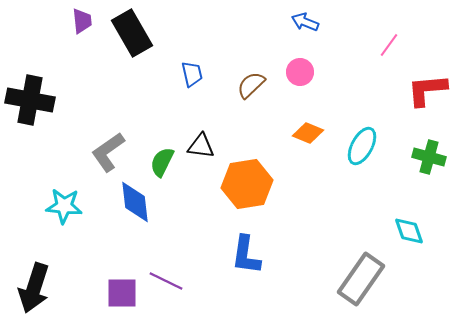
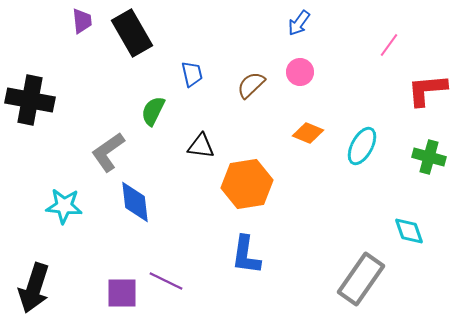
blue arrow: moved 6 px left, 1 px down; rotated 76 degrees counterclockwise
green semicircle: moved 9 px left, 51 px up
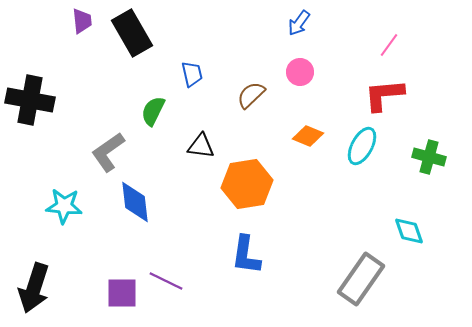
brown semicircle: moved 10 px down
red L-shape: moved 43 px left, 5 px down
orange diamond: moved 3 px down
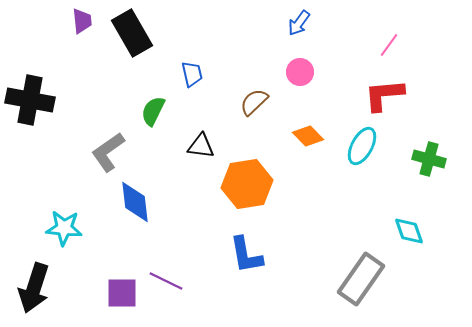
brown semicircle: moved 3 px right, 7 px down
orange diamond: rotated 24 degrees clockwise
green cross: moved 2 px down
cyan star: moved 22 px down
blue L-shape: rotated 18 degrees counterclockwise
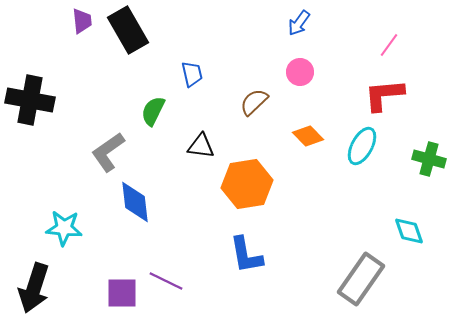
black rectangle: moved 4 px left, 3 px up
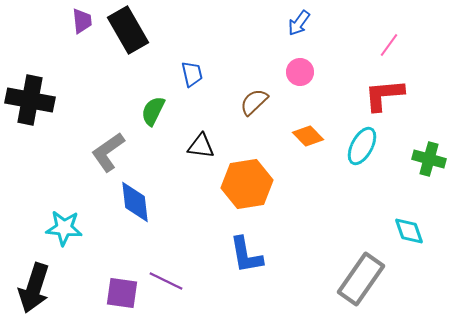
purple square: rotated 8 degrees clockwise
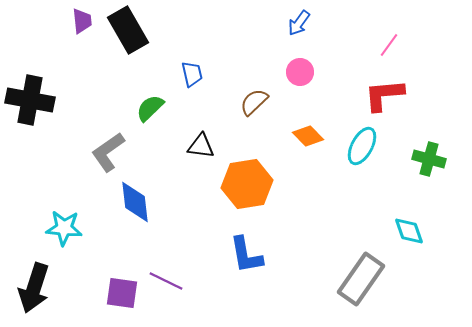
green semicircle: moved 3 px left, 3 px up; rotated 20 degrees clockwise
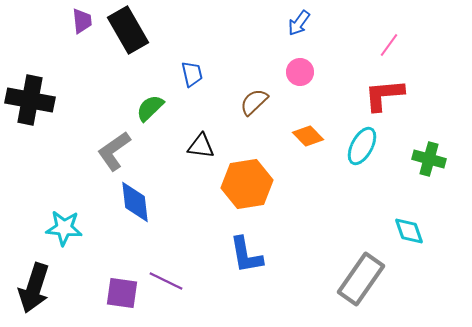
gray L-shape: moved 6 px right, 1 px up
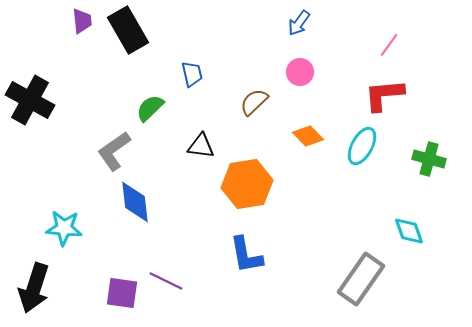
black cross: rotated 18 degrees clockwise
